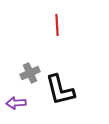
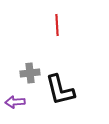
gray cross: rotated 18 degrees clockwise
purple arrow: moved 1 px left, 1 px up
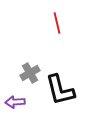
red line: moved 2 px up; rotated 10 degrees counterclockwise
gray cross: rotated 24 degrees counterclockwise
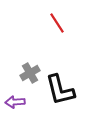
red line: rotated 20 degrees counterclockwise
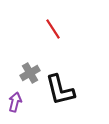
red line: moved 4 px left, 6 px down
purple arrow: rotated 108 degrees clockwise
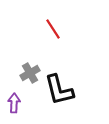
black L-shape: moved 1 px left
purple arrow: moved 1 px left, 1 px down; rotated 12 degrees counterclockwise
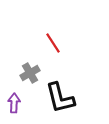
red line: moved 14 px down
black L-shape: moved 1 px right, 8 px down
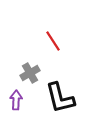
red line: moved 2 px up
purple arrow: moved 2 px right, 3 px up
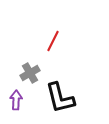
red line: rotated 60 degrees clockwise
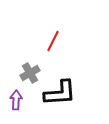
black L-shape: moved 5 px up; rotated 80 degrees counterclockwise
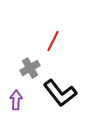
gray cross: moved 5 px up
black L-shape: rotated 56 degrees clockwise
